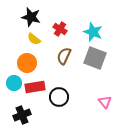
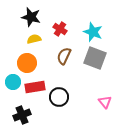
yellow semicircle: rotated 128 degrees clockwise
cyan circle: moved 1 px left, 1 px up
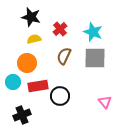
red cross: rotated 16 degrees clockwise
gray square: rotated 20 degrees counterclockwise
red rectangle: moved 3 px right, 1 px up
black circle: moved 1 px right, 1 px up
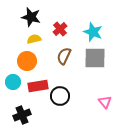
orange circle: moved 2 px up
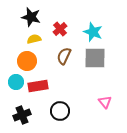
cyan circle: moved 3 px right
black circle: moved 15 px down
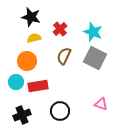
yellow semicircle: moved 1 px up
gray square: rotated 25 degrees clockwise
pink triangle: moved 4 px left, 2 px down; rotated 32 degrees counterclockwise
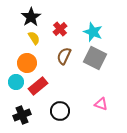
black star: rotated 24 degrees clockwise
yellow semicircle: rotated 72 degrees clockwise
orange circle: moved 2 px down
red rectangle: rotated 30 degrees counterclockwise
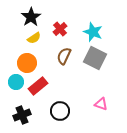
yellow semicircle: rotated 88 degrees clockwise
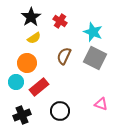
red cross: moved 8 px up; rotated 16 degrees counterclockwise
red rectangle: moved 1 px right, 1 px down
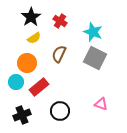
brown semicircle: moved 5 px left, 2 px up
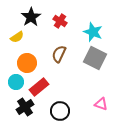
yellow semicircle: moved 17 px left, 1 px up
black cross: moved 3 px right, 8 px up; rotated 12 degrees counterclockwise
